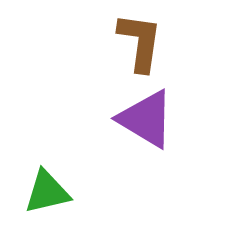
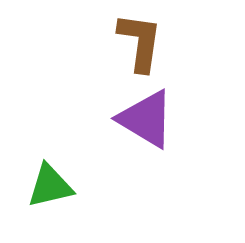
green triangle: moved 3 px right, 6 px up
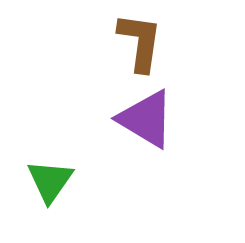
green triangle: moved 5 px up; rotated 42 degrees counterclockwise
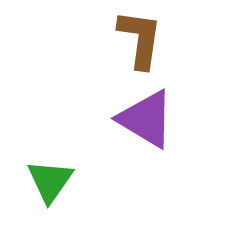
brown L-shape: moved 3 px up
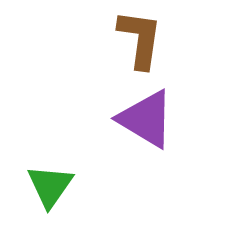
green triangle: moved 5 px down
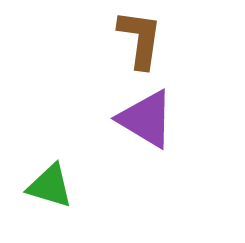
green triangle: rotated 48 degrees counterclockwise
